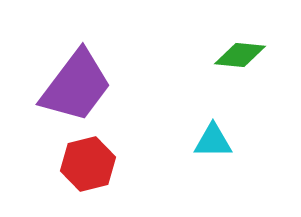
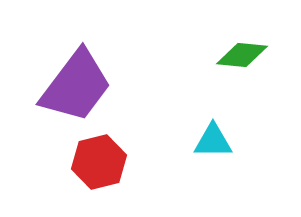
green diamond: moved 2 px right
red hexagon: moved 11 px right, 2 px up
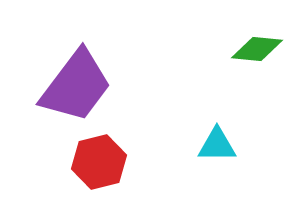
green diamond: moved 15 px right, 6 px up
cyan triangle: moved 4 px right, 4 px down
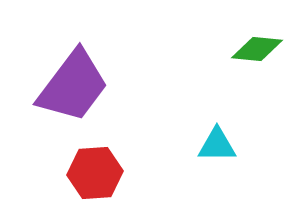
purple trapezoid: moved 3 px left
red hexagon: moved 4 px left, 11 px down; rotated 10 degrees clockwise
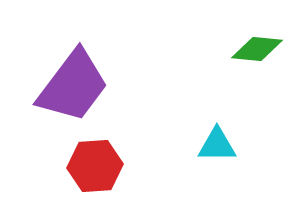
red hexagon: moved 7 px up
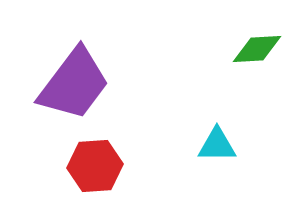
green diamond: rotated 9 degrees counterclockwise
purple trapezoid: moved 1 px right, 2 px up
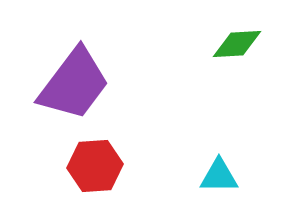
green diamond: moved 20 px left, 5 px up
cyan triangle: moved 2 px right, 31 px down
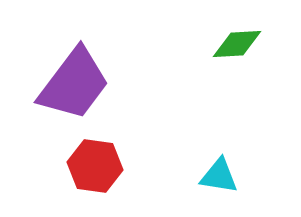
red hexagon: rotated 12 degrees clockwise
cyan triangle: rotated 9 degrees clockwise
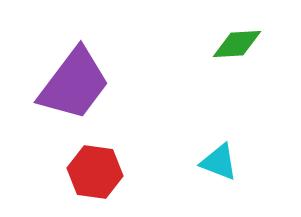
red hexagon: moved 6 px down
cyan triangle: moved 14 px up; rotated 12 degrees clockwise
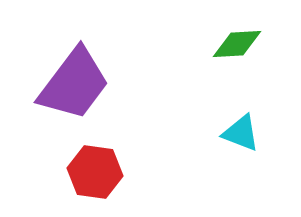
cyan triangle: moved 22 px right, 29 px up
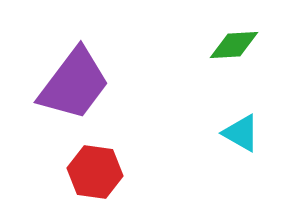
green diamond: moved 3 px left, 1 px down
cyan triangle: rotated 9 degrees clockwise
